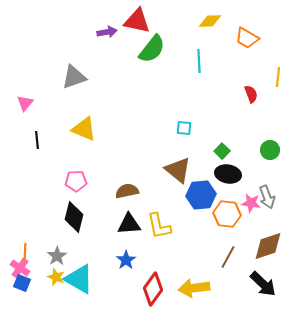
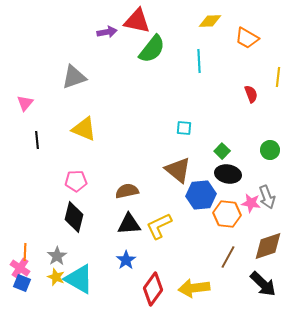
yellow L-shape: rotated 76 degrees clockwise
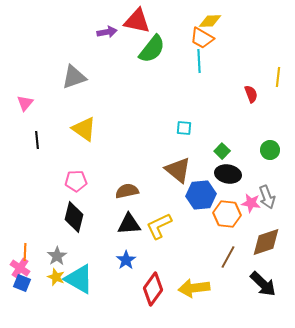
orange trapezoid: moved 45 px left
yellow triangle: rotated 12 degrees clockwise
brown diamond: moved 2 px left, 4 px up
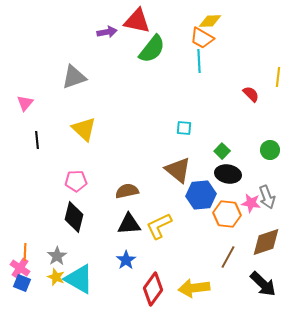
red semicircle: rotated 24 degrees counterclockwise
yellow triangle: rotated 8 degrees clockwise
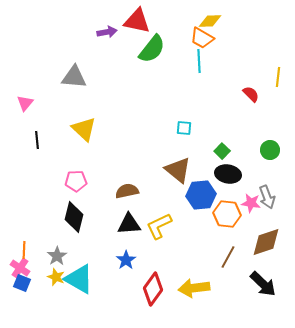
gray triangle: rotated 24 degrees clockwise
orange line: moved 1 px left, 2 px up
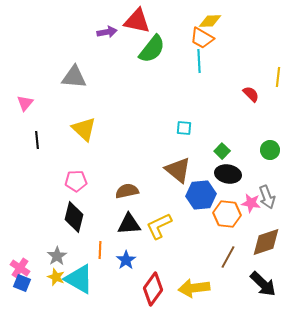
orange line: moved 76 px right
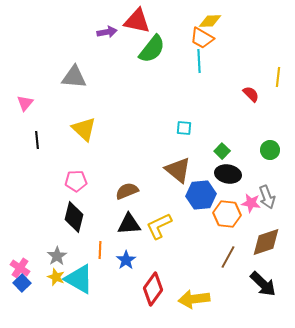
brown semicircle: rotated 10 degrees counterclockwise
blue square: rotated 24 degrees clockwise
yellow arrow: moved 11 px down
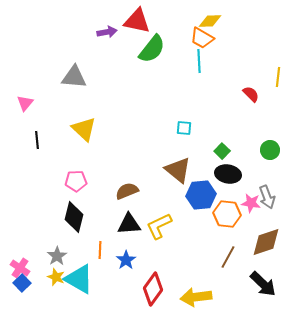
yellow arrow: moved 2 px right, 2 px up
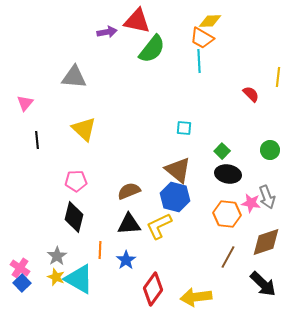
brown semicircle: moved 2 px right
blue hexagon: moved 26 px left, 2 px down; rotated 20 degrees clockwise
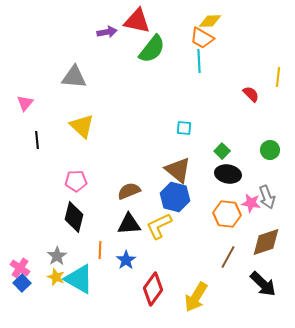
yellow triangle: moved 2 px left, 3 px up
yellow arrow: rotated 52 degrees counterclockwise
